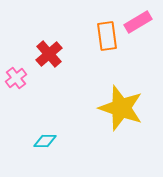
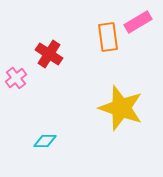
orange rectangle: moved 1 px right, 1 px down
red cross: rotated 16 degrees counterclockwise
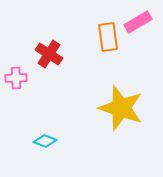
pink cross: rotated 35 degrees clockwise
cyan diamond: rotated 20 degrees clockwise
